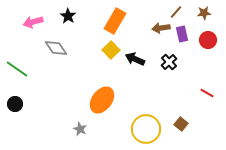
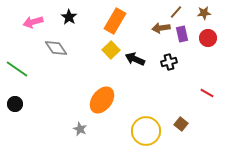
black star: moved 1 px right, 1 px down
red circle: moved 2 px up
black cross: rotated 28 degrees clockwise
yellow circle: moved 2 px down
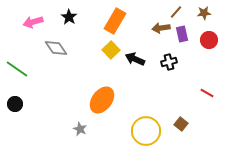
red circle: moved 1 px right, 2 px down
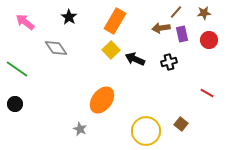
pink arrow: moved 8 px left; rotated 54 degrees clockwise
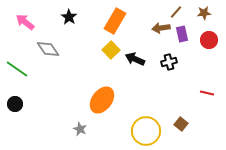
gray diamond: moved 8 px left, 1 px down
red line: rotated 16 degrees counterclockwise
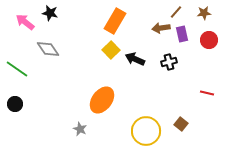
black star: moved 19 px left, 4 px up; rotated 21 degrees counterclockwise
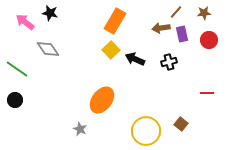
red line: rotated 16 degrees counterclockwise
black circle: moved 4 px up
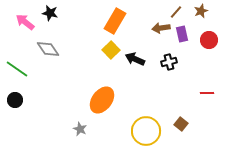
brown star: moved 3 px left, 2 px up; rotated 16 degrees counterclockwise
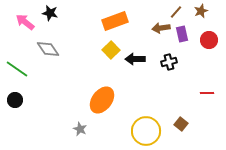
orange rectangle: rotated 40 degrees clockwise
black arrow: rotated 24 degrees counterclockwise
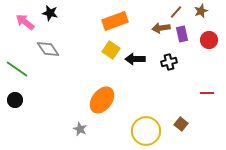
yellow square: rotated 12 degrees counterclockwise
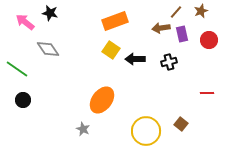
black circle: moved 8 px right
gray star: moved 3 px right
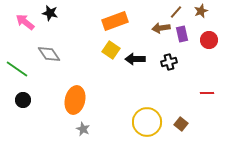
gray diamond: moved 1 px right, 5 px down
orange ellipse: moved 27 px left; rotated 24 degrees counterclockwise
yellow circle: moved 1 px right, 9 px up
